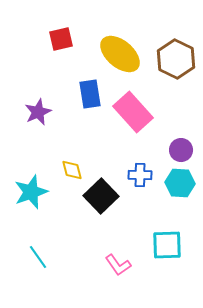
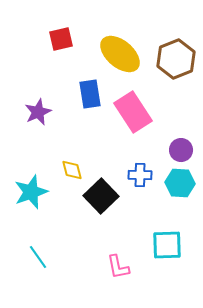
brown hexagon: rotated 12 degrees clockwise
pink rectangle: rotated 9 degrees clockwise
pink L-shape: moved 2 px down; rotated 24 degrees clockwise
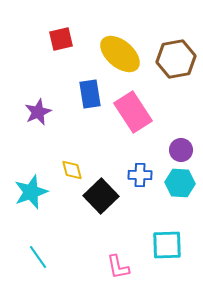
brown hexagon: rotated 12 degrees clockwise
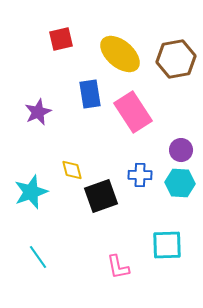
black square: rotated 24 degrees clockwise
